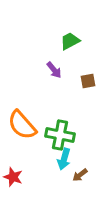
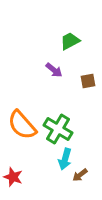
purple arrow: rotated 12 degrees counterclockwise
green cross: moved 2 px left, 6 px up; rotated 20 degrees clockwise
cyan arrow: moved 1 px right
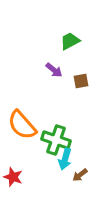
brown square: moved 7 px left
green cross: moved 2 px left, 11 px down; rotated 12 degrees counterclockwise
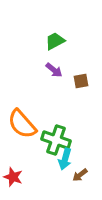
green trapezoid: moved 15 px left
orange semicircle: moved 1 px up
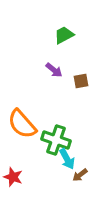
green trapezoid: moved 9 px right, 6 px up
cyan arrow: moved 2 px right; rotated 45 degrees counterclockwise
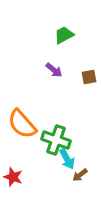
brown square: moved 8 px right, 4 px up
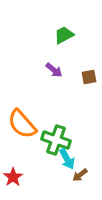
red star: rotated 18 degrees clockwise
